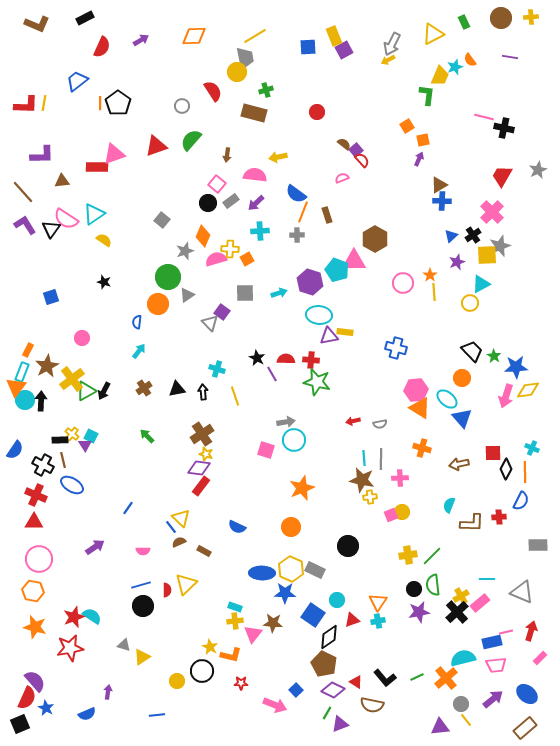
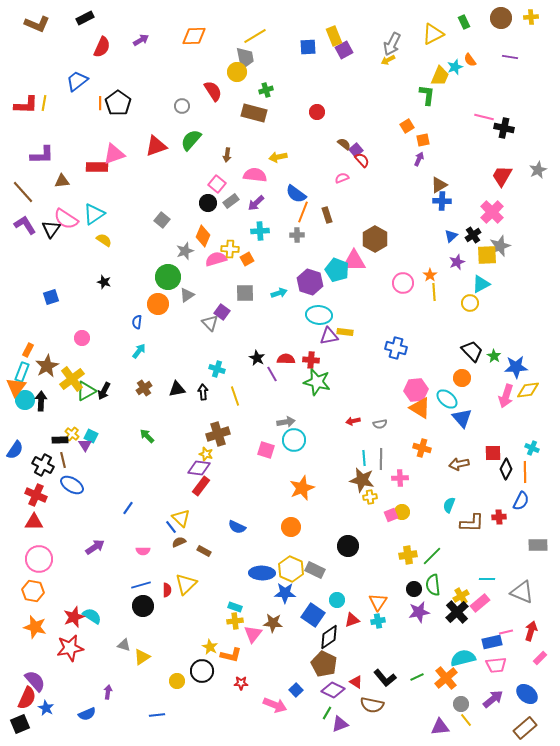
brown cross at (202, 434): moved 16 px right; rotated 15 degrees clockwise
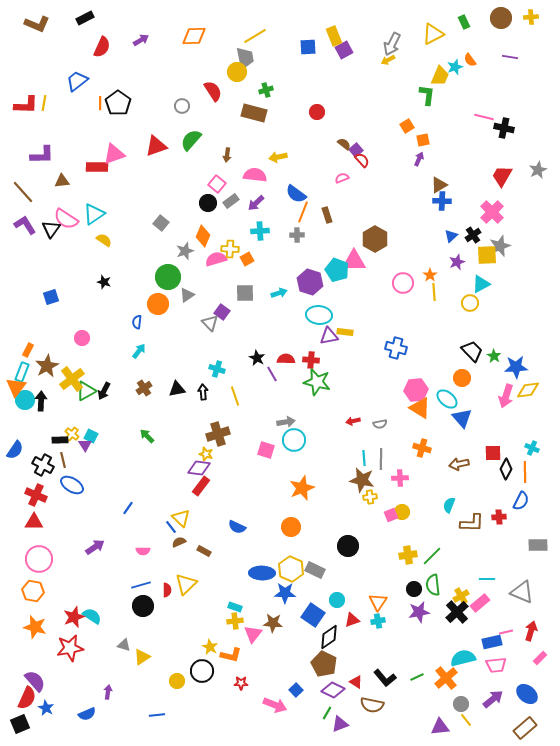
gray square at (162, 220): moved 1 px left, 3 px down
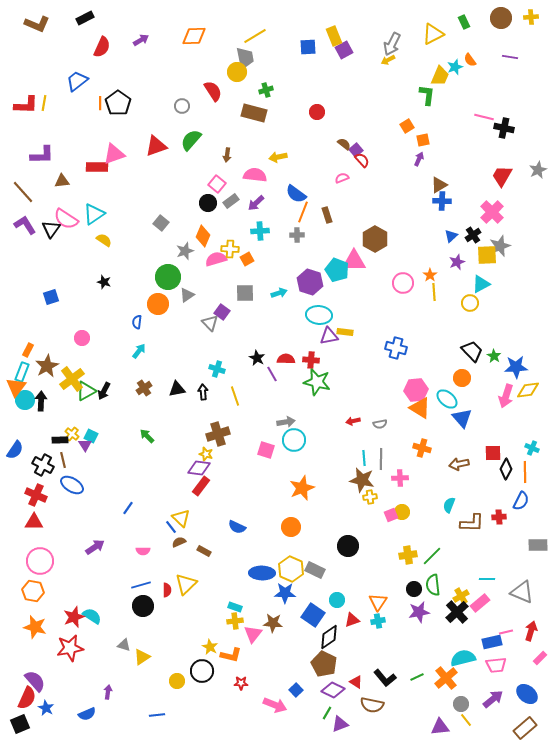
pink circle at (39, 559): moved 1 px right, 2 px down
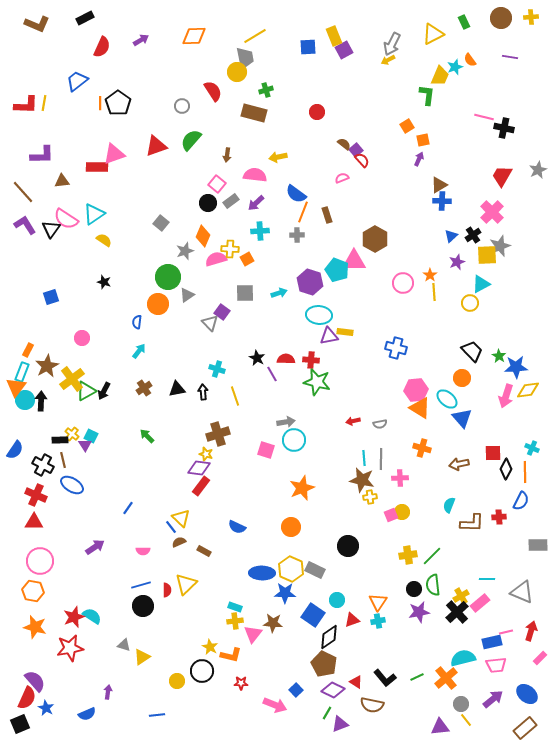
green star at (494, 356): moved 5 px right
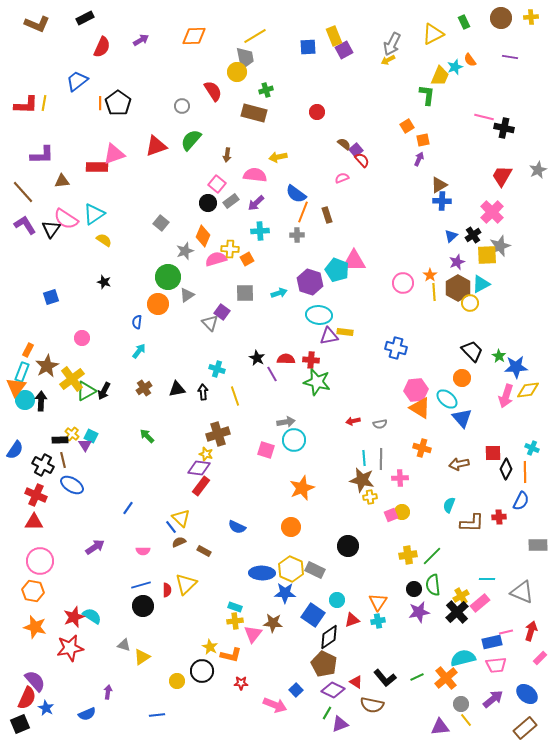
brown hexagon at (375, 239): moved 83 px right, 49 px down
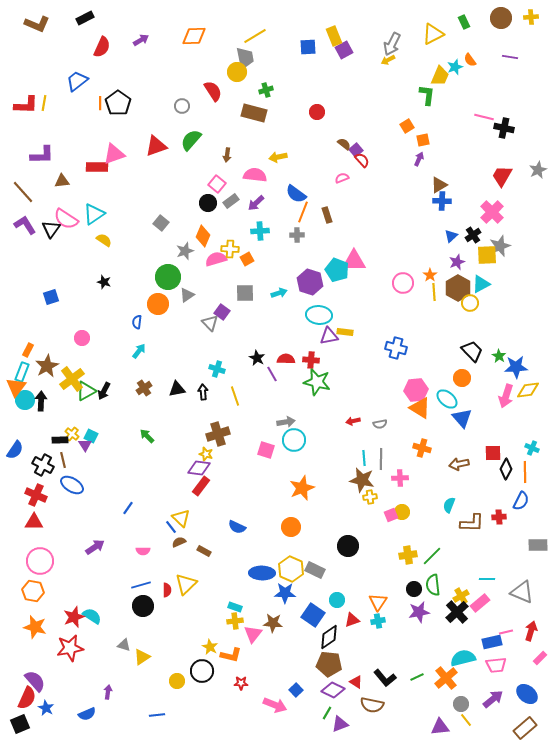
brown pentagon at (324, 664): moved 5 px right; rotated 20 degrees counterclockwise
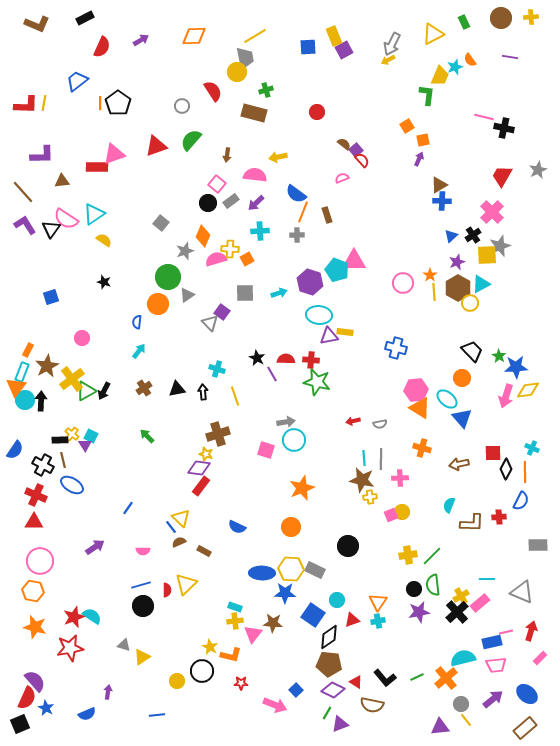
yellow hexagon at (291, 569): rotated 20 degrees counterclockwise
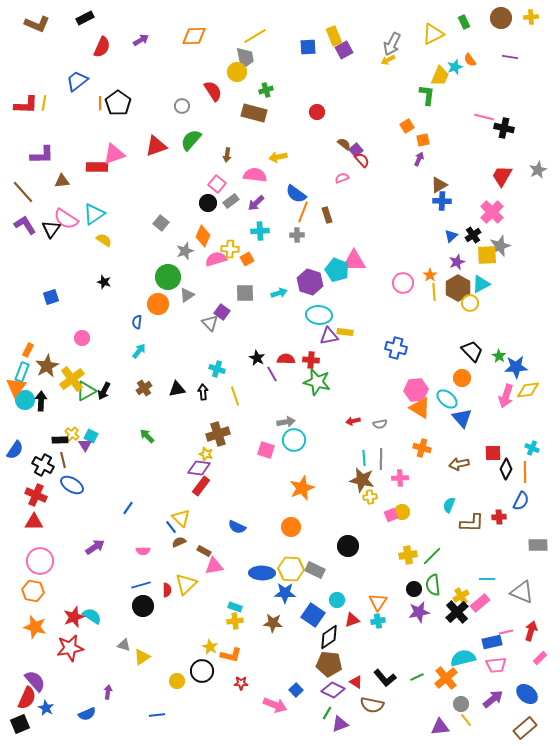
pink triangle at (253, 634): moved 39 px left, 68 px up; rotated 42 degrees clockwise
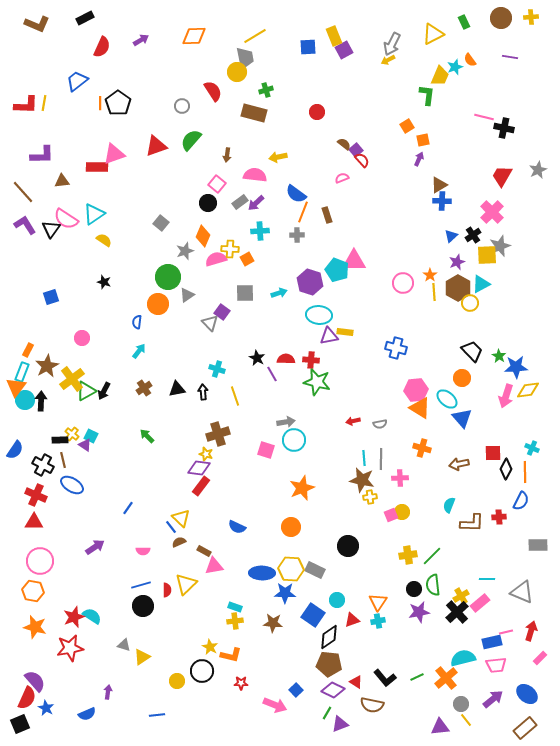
gray rectangle at (231, 201): moved 9 px right, 1 px down
purple triangle at (85, 445): rotated 24 degrees counterclockwise
